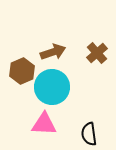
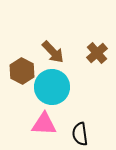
brown arrow: rotated 65 degrees clockwise
brown hexagon: rotated 10 degrees counterclockwise
black semicircle: moved 9 px left
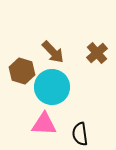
brown hexagon: rotated 10 degrees counterclockwise
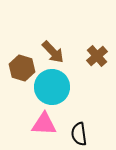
brown cross: moved 3 px down
brown hexagon: moved 3 px up
black semicircle: moved 1 px left
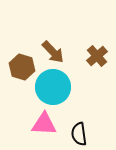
brown hexagon: moved 1 px up
cyan circle: moved 1 px right
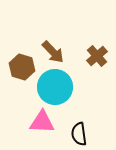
cyan circle: moved 2 px right
pink triangle: moved 2 px left, 2 px up
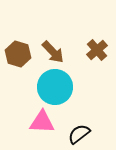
brown cross: moved 6 px up
brown hexagon: moved 4 px left, 13 px up
black semicircle: rotated 60 degrees clockwise
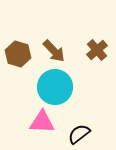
brown arrow: moved 1 px right, 1 px up
